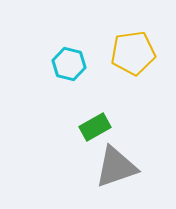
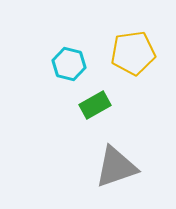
green rectangle: moved 22 px up
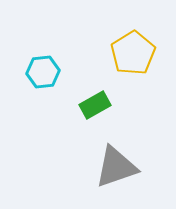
yellow pentagon: rotated 24 degrees counterclockwise
cyan hexagon: moved 26 px left, 8 px down; rotated 20 degrees counterclockwise
